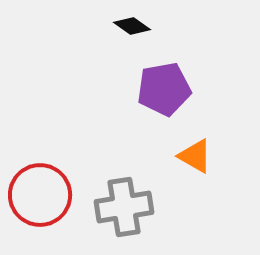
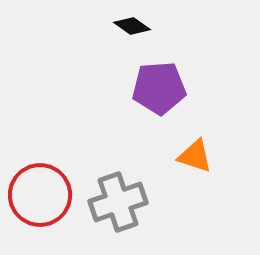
purple pentagon: moved 5 px left, 1 px up; rotated 6 degrees clockwise
orange triangle: rotated 12 degrees counterclockwise
gray cross: moved 6 px left, 5 px up; rotated 10 degrees counterclockwise
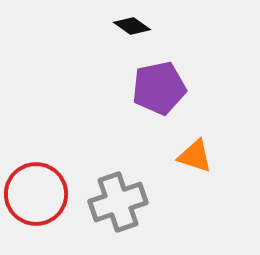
purple pentagon: rotated 8 degrees counterclockwise
red circle: moved 4 px left, 1 px up
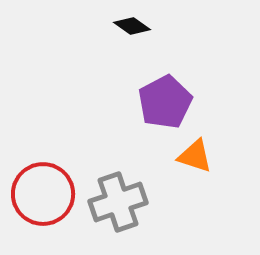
purple pentagon: moved 6 px right, 14 px down; rotated 16 degrees counterclockwise
red circle: moved 7 px right
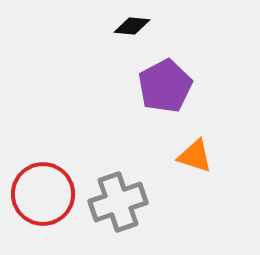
black diamond: rotated 30 degrees counterclockwise
purple pentagon: moved 16 px up
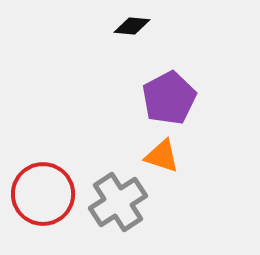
purple pentagon: moved 4 px right, 12 px down
orange triangle: moved 33 px left
gray cross: rotated 14 degrees counterclockwise
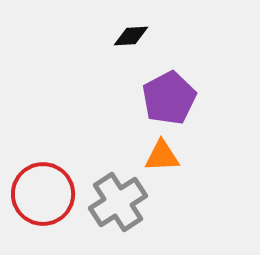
black diamond: moved 1 px left, 10 px down; rotated 9 degrees counterclockwise
orange triangle: rotated 21 degrees counterclockwise
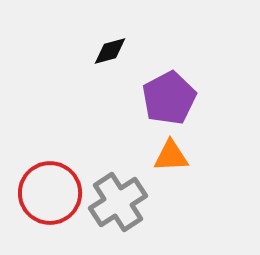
black diamond: moved 21 px left, 15 px down; rotated 12 degrees counterclockwise
orange triangle: moved 9 px right
red circle: moved 7 px right, 1 px up
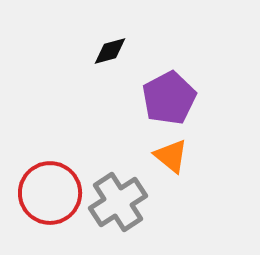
orange triangle: rotated 42 degrees clockwise
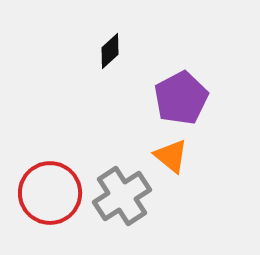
black diamond: rotated 27 degrees counterclockwise
purple pentagon: moved 12 px right
gray cross: moved 4 px right, 6 px up
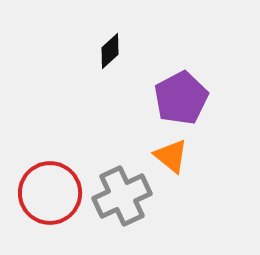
gray cross: rotated 8 degrees clockwise
